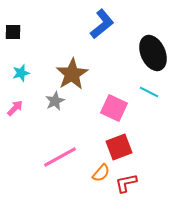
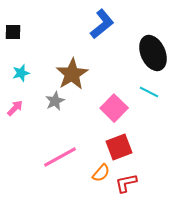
pink square: rotated 20 degrees clockwise
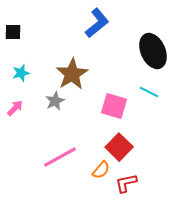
blue L-shape: moved 5 px left, 1 px up
black ellipse: moved 2 px up
pink square: moved 2 px up; rotated 28 degrees counterclockwise
red square: rotated 24 degrees counterclockwise
orange semicircle: moved 3 px up
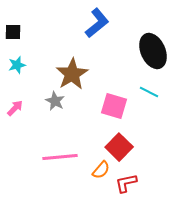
cyan star: moved 4 px left, 8 px up
gray star: rotated 18 degrees counterclockwise
pink line: rotated 24 degrees clockwise
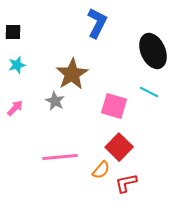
blue L-shape: rotated 24 degrees counterclockwise
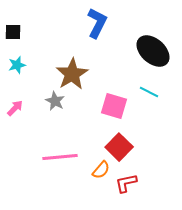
black ellipse: rotated 24 degrees counterclockwise
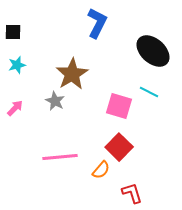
pink square: moved 5 px right
red L-shape: moved 6 px right, 10 px down; rotated 85 degrees clockwise
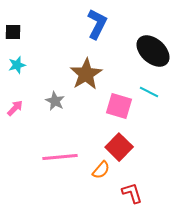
blue L-shape: moved 1 px down
brown star: moved 14 px right
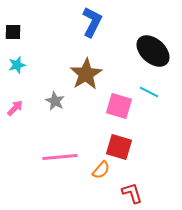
blue L-shape: moved 5 px left, 2 px up
red square: rotated 28 degrees counterclockwise
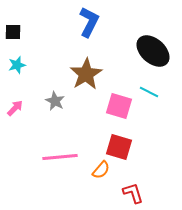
blue L-shape: moved 3 px left
red L-shape: moved 1 px right
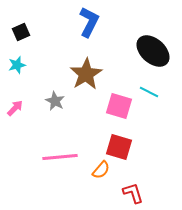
black square: moved 8 px right; rotated 24 degrees counterclockwise
